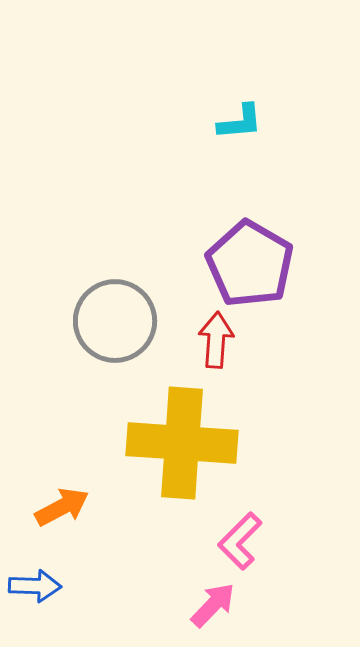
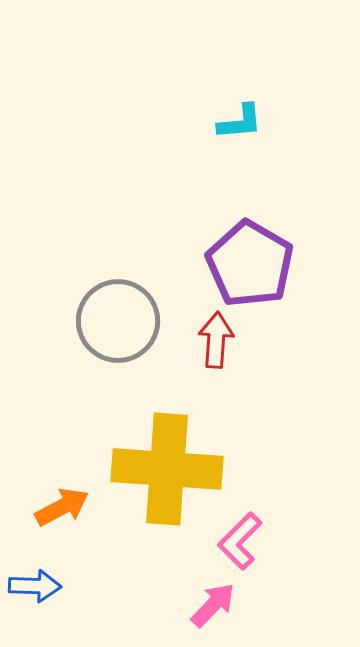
gray circle: moved 3 px right
yellow cross: moved 15 px left, 26 px down
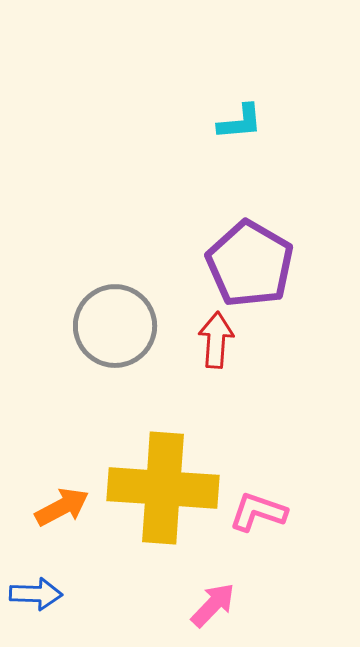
gray circle: moved 3 px left, 5 px down
yellow cross: moved 4 px left, 19 px down
pink L-shape: moved 18 px right, 29 px up; rotated 64 degrees clockwise
blue arrow: moved 1 px right, 8 px down
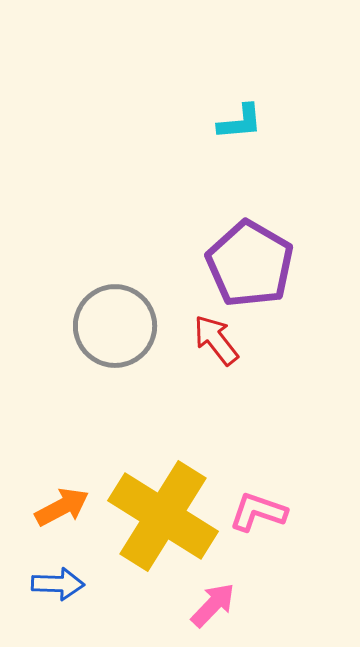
red arrow: rotated 42 degrees counterclockwise
yellow cross: moved 28 px down; rotated 28 degrees clockwise
blue arrow: moved 22 px right, 10 px up
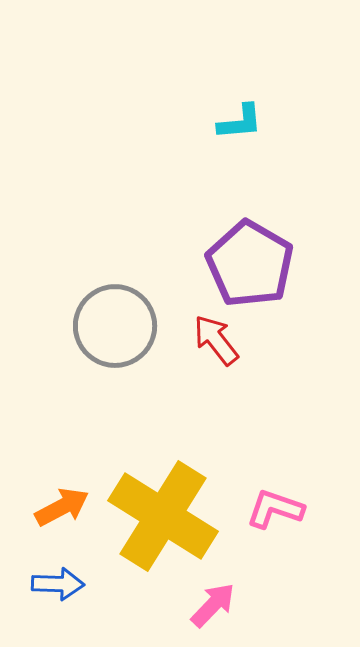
pink L-shape: moved 17 px right, 3 px up
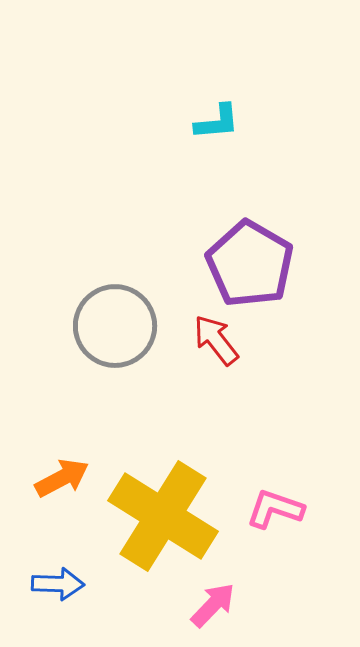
cyan L-shape: moved 23 px left
orange arrow: moved 29 px up
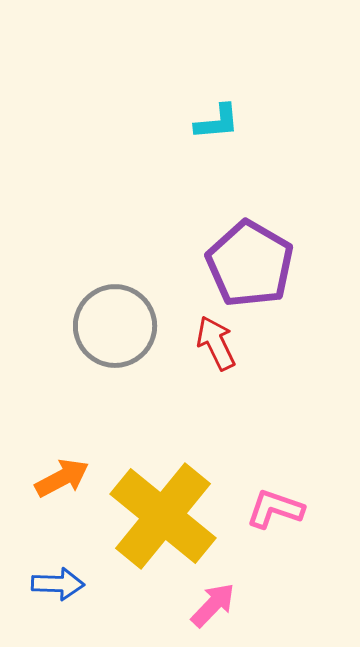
red arrow: moved 3 px down; rotated 12 degrees clockwise
yellow cross: rotated 7 degrees clockwise
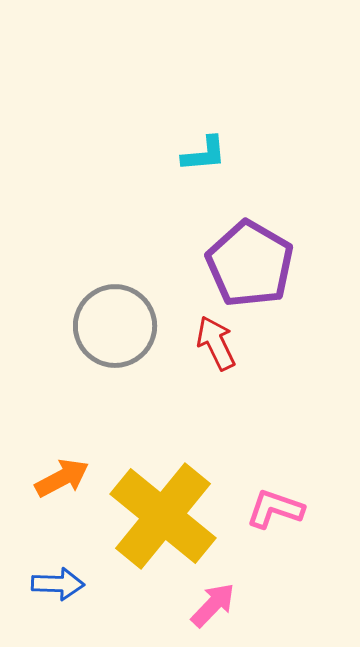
cyan L-shape: moved 13 px left, 32 px down
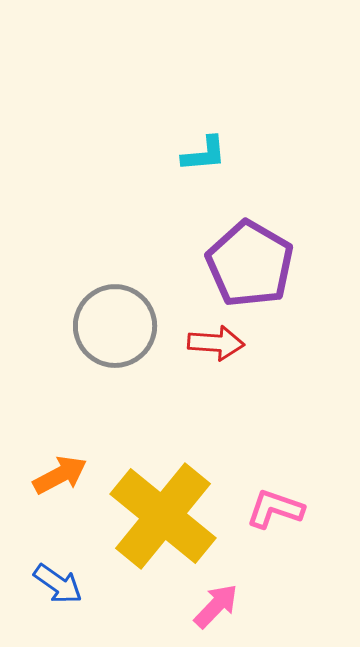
red arrow: rotated 120 degrees clockwise
orange arrow: moved 2 px left, 3 px up
blue arrow: rotated 33 degrees clockwise
pink arrow: moved 3 px right, 1 px down
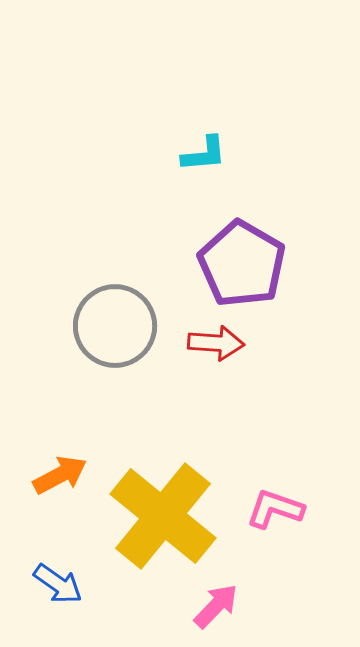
purple pentagon: moved 8 px left
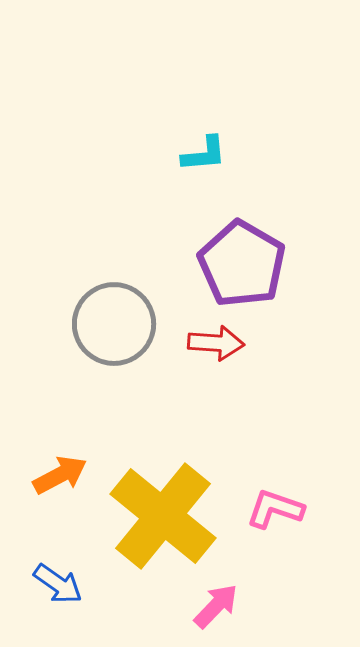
gray circle: moved 1 px left, 2 px up
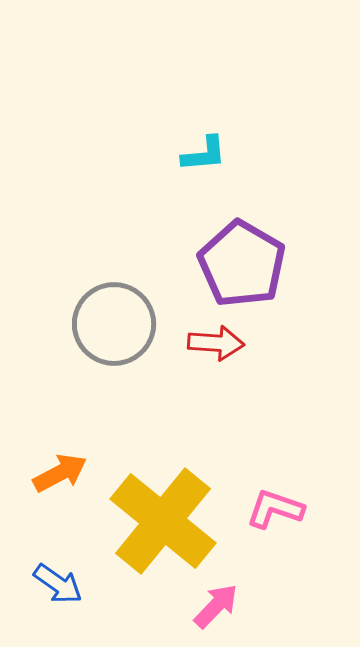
orange arrow: moved 2 px up
yellow cross: moved 5 px down
